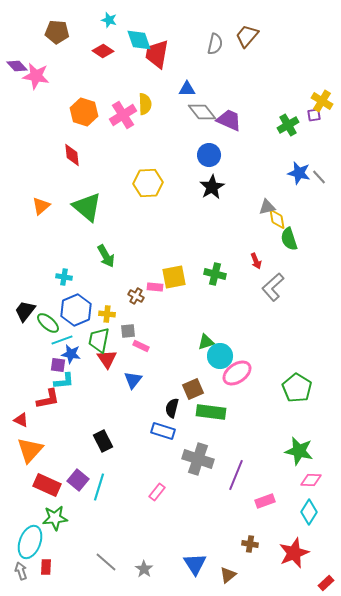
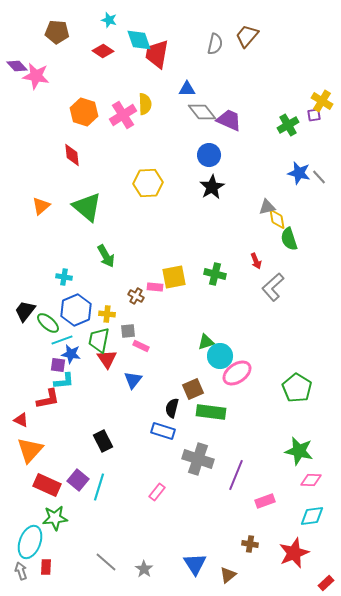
cyan diamond at (309, 512): moved 3 px right, 4 px down; rotated 50 degrees clockwise
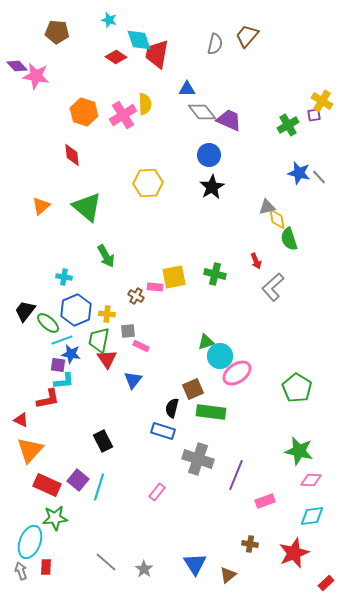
red diamond at (103, 51): moved 13 px right, 6 px down
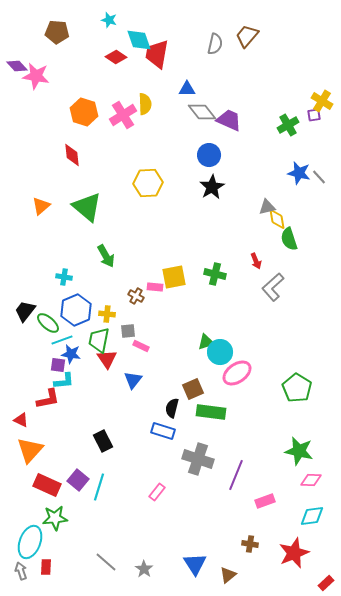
cyan circle at (220, 356): moved 4 px up
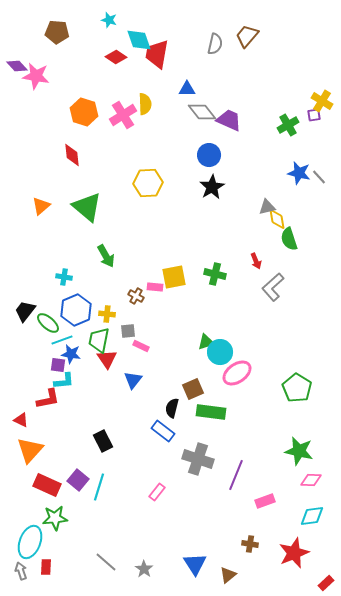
blue rectangle at (163, 431): rotated 20 degrees clockwise
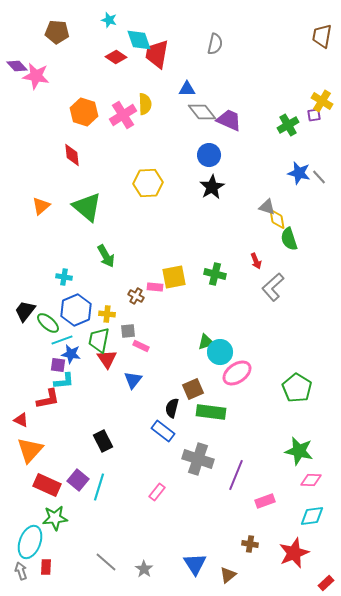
brown trapezoid at (247, 36): moved 75 px right; rotated 30 degrees counterclockwise
gray triangle at (267, 207): rotated 30 degrees clockwise
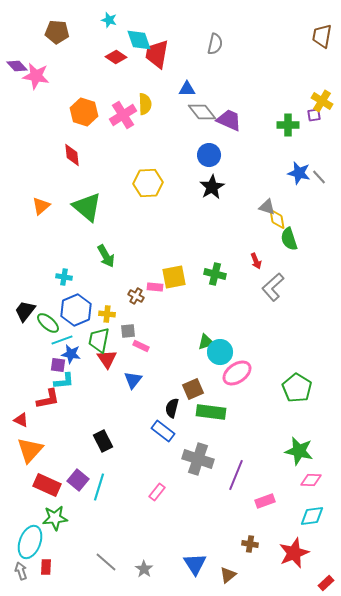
green cross at (288, 125): rotated 30 degrees clockwise
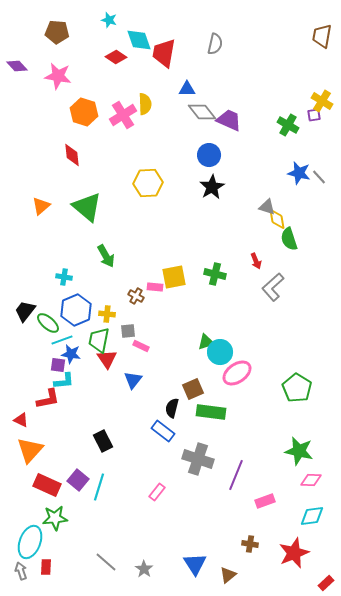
red trapezoid at (157, 54): moved 7 px right, 1 px up
pink star at (36, 76): moved 22 px right
green cross at (288, 125): rotated 30 degrees clockwise
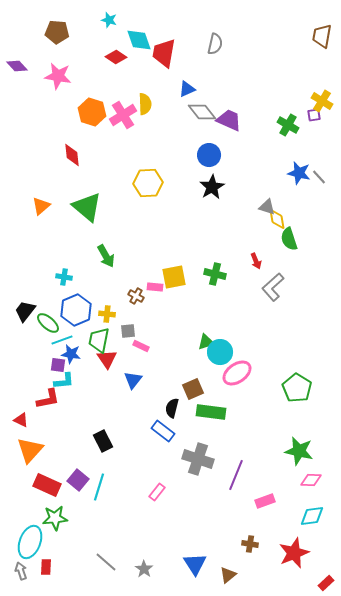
blue triangle at (187, 89): rotated 24 degrees counterclockwise
orange hexagon at (84, 112): moved 8 px right
